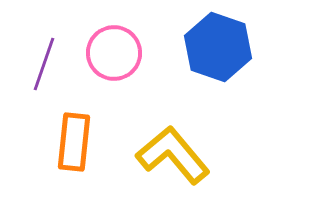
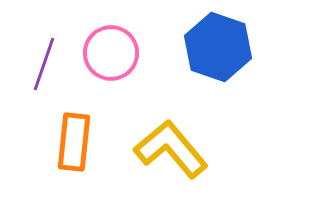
pink circle: moved 3 px left
yellow L-shape: moved 2 px left, 6 px up
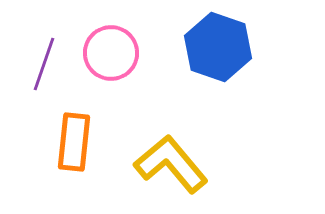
yellow L-shape: moved 15 px down
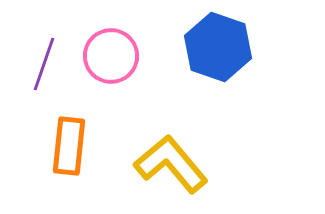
pink circle: moved 3 px down
orange rectangle: moved 5 px left, 4 px down
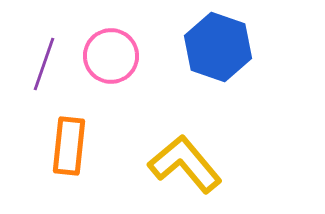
yellow L-shape: moved 14 px right
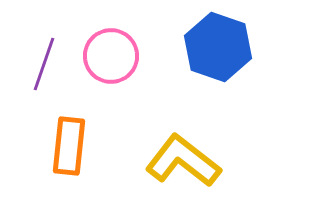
yellow L-shape: moved 2 px left, 3 px up; rotated 12 degrees counterclockwise
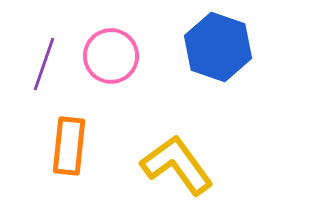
yellow L-shape: moved 6 px left, 4 px down; rotated 16 degrees clockwise
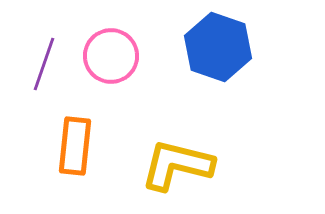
orange rectangle: moved 6 px right
yellow L-shape: rotated 40 degrees counterclockwise
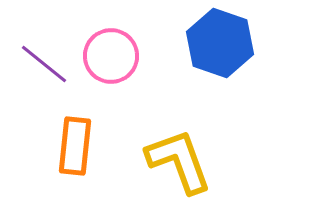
blue hexagon: moved 2 px right, 4 px up
purple line: rotated 70 degrees counterclockwise
yellow L-shape: moved 2 px right, 4 px up; rotated 56 degrees clockwise
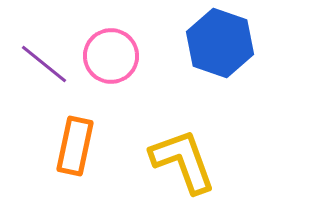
orange rectangle: rotated 6 degrees clockwise
yellow L-shape: moved 4 px right
